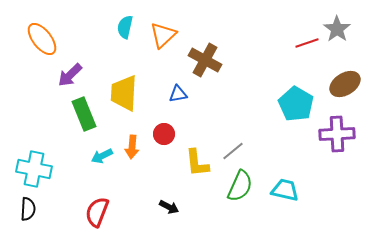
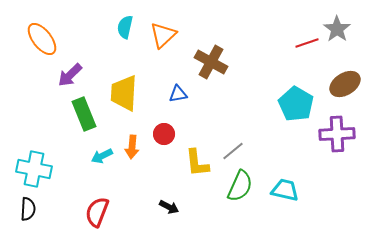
brown cross: moved 6 px right, 2 px down
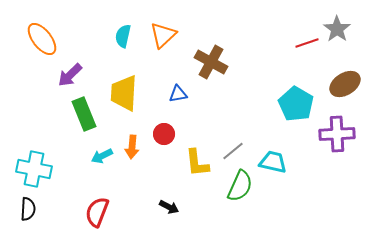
cyan semicircle: moved 2 px left, 9 px down
cyan trapezoid: moved 12 px left, 28 px up
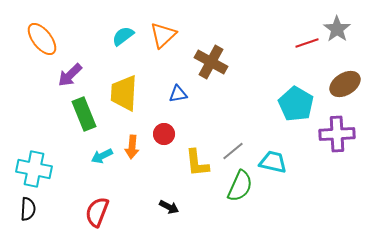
cyan semicircle: rotated 40 degrees clockwise
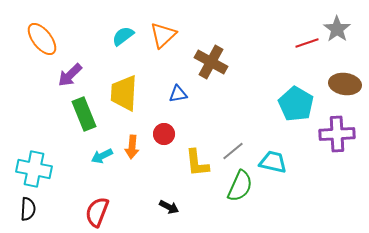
brown ellipse: rotated 40 degrees clockwise
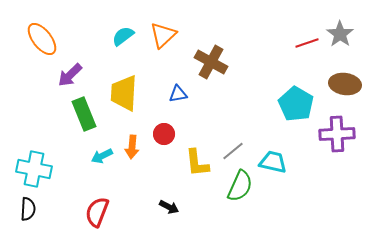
gray star: moved 3 px right, 5 px down
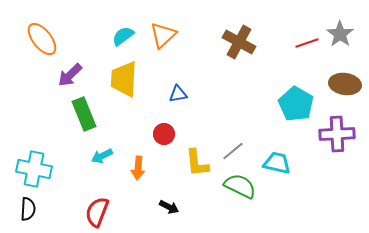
brown cross: moved 28 px right, 20 px up
yellow trapezoid: moved 14 px up
orange arrow: moved 6 px right, 21 px down
cyan trapezoid: moved 4 px right, 1 px down
green semicircle: rotated 88 degrees counterclockwise
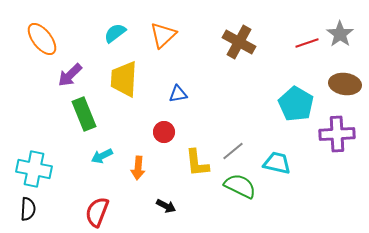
cyan semicircle: moved 8 px left, 3 px up
red circle: moved 2 px up
black arrow: moved 3 px left, 1 px up
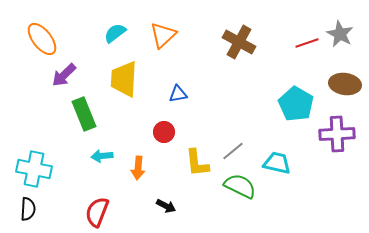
gray star: rotated 8 degrees counterclockwise
purple arrow: moved 6 px left
cyan arrow: rotated 20 degrees clockwise
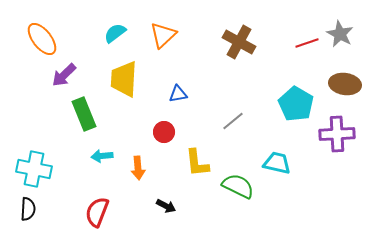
gray line: moved 30 px up
orange arrow: rotated 10 degrees counterclockwise
green semicircle: moved 2 px left
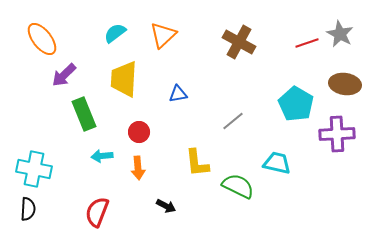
red circle: moved 25 px left
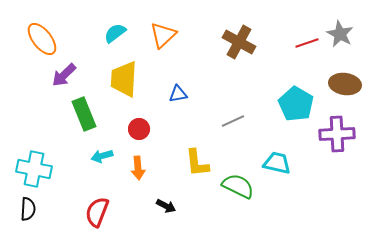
gray line: rotated 15 degrees clockwise
red circle: moved 3 px up
cyan arrow: rotated 10 degrees counterclockwise
